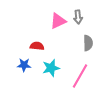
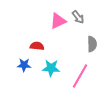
gray arrow: rotated 32 degrees counterclockwise
gray semicircle: moved 4 px right, 1 px down
cyan star: rotated 18 degrees clockwise
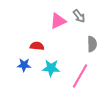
gray arrow: moved 1 px right, 1 px up
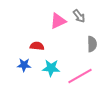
pink line: rotated 30 degrees clockwise
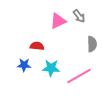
pink line: moved 1 px left
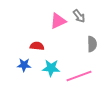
pink line: rotated 10 degrees clockwise
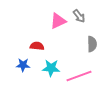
blue star: moved 1 px left
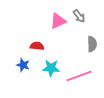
blue star: rotated 16 degrees clockwise
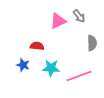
gray semicircle: moved 1 px up
